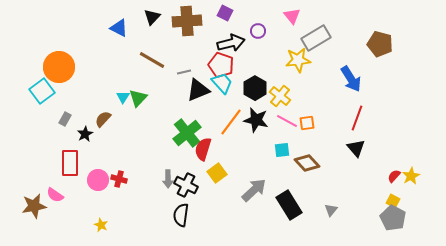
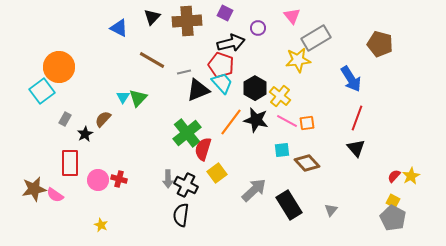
purple circle at (258, 31): moved 3 px up
brown star at (34, 206): moved 17 px up
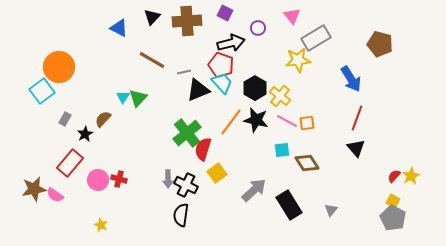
red rectangle at (70, 163): rotated 40 degrees clockwise
brown diamond at (307, 163): rotated 10 degrees clockwise
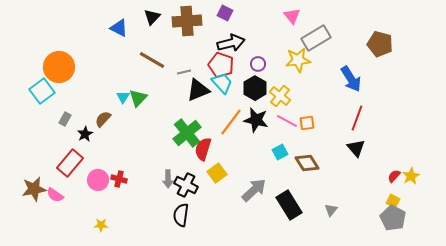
purple circle at (258, 28): moved 36 px down
cyan square at (282, 150): moved 2 px left, 2 px down; rotated 21 degrees counterclockwise
yellow star at (101, 225): rotated 24 degrees counterclockwise
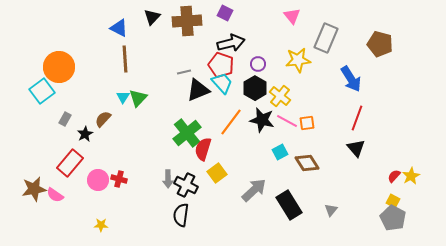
gray rectangle at (316, 38): moved 10 px right; rotated 36 degrees counterclockwise
brown line at (152, 60): moved 27 px left, 1 px up; rotated 56 degrees clockwise
black star at (256, 120): moved 6 px right
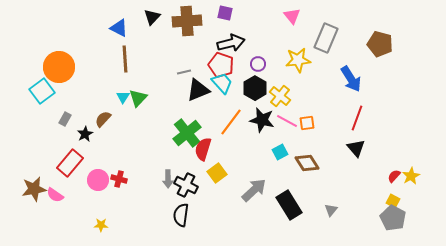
purple square at (225, 13): rotated 14 degrees counterclockwise
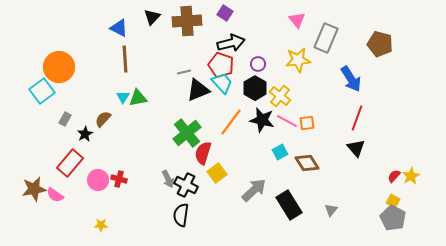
purple square at (225, 13): rotated 21 degrees clockwise
pink triangle at (292, 16): moved 5 px right, 4 px down
green triangle at (138, 98): rotated 36 degrees clockwise
red semicircle at (203, 149): moved 4 px down
gray arrow at (168, 179): rotated 24 degrees counterclockwise
